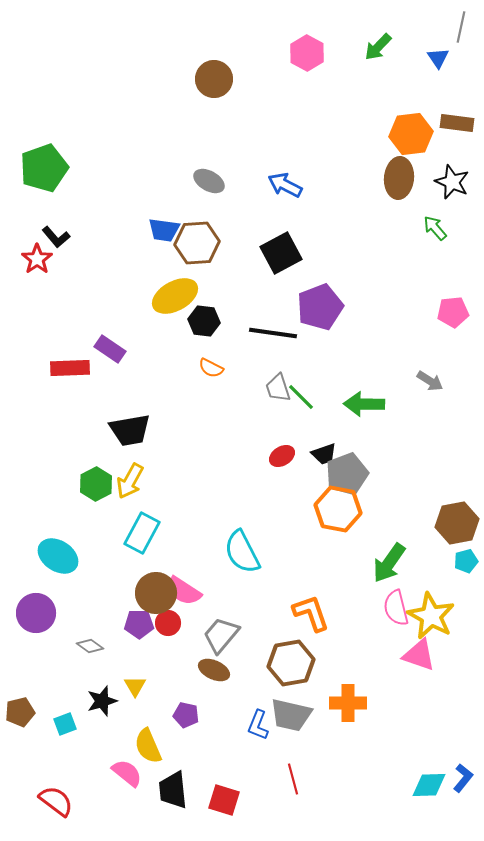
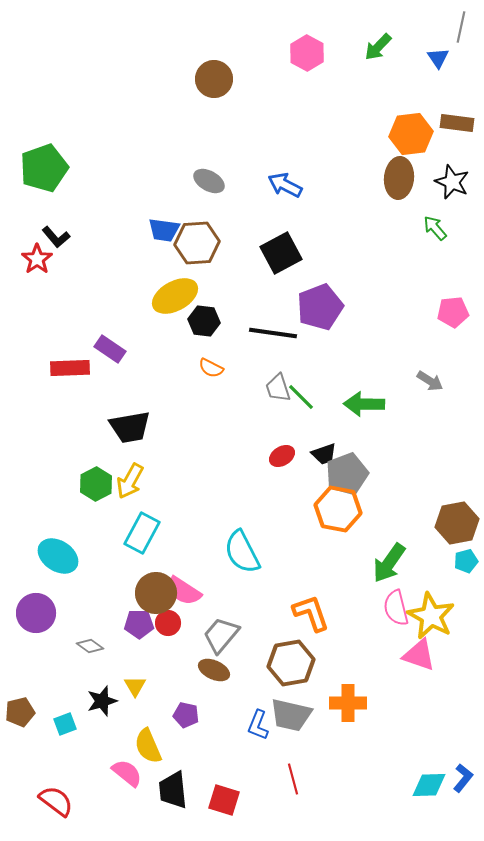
black trapezoid at (130, 430): moved 3 px up
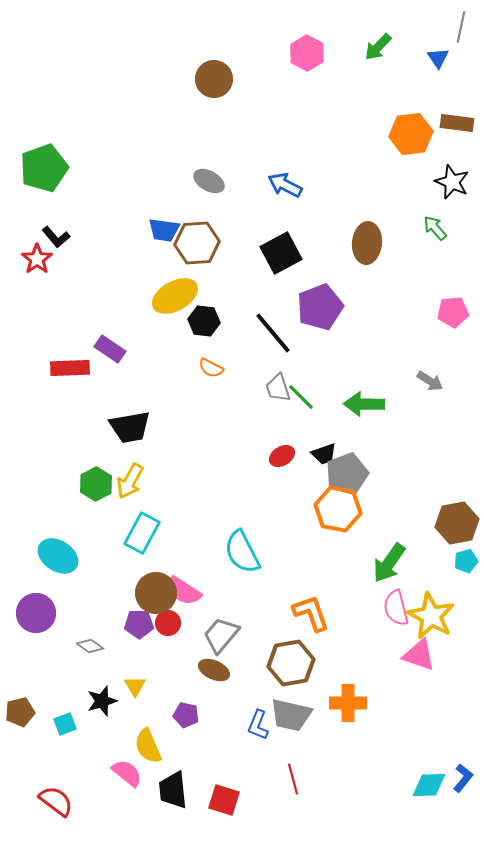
brown ellipse at (399, 178): moved 32 px left, 65 px down
black line at (273, 333): rotated 42 degrees clockwise
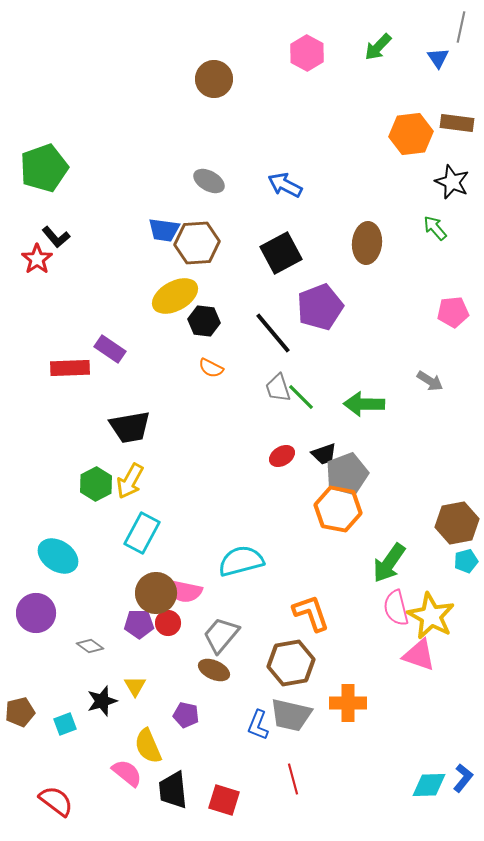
cyan semicircle at (242, 552): moved 1 px left, 9 px down; rotated 102 degrees clockwise
pink semicircle at (184, 591): rotated 21 degrees counterclockwise
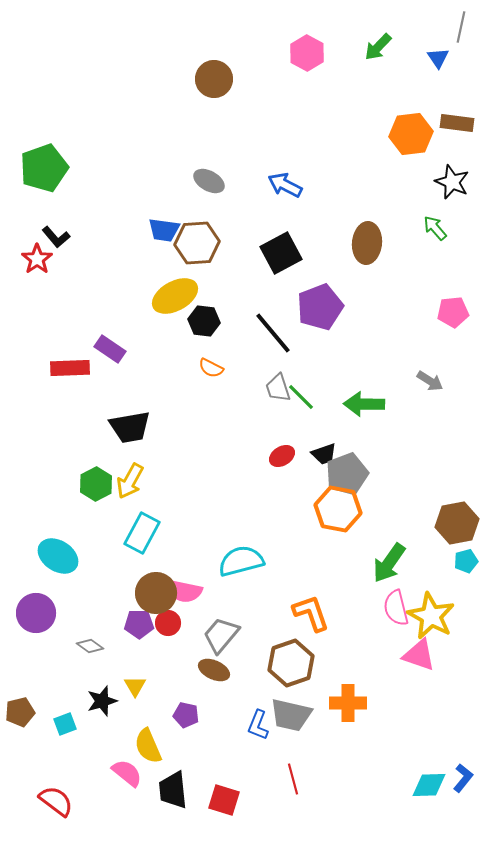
brown hexagon at (291, 663): rotated 9 degrees counterclockwise
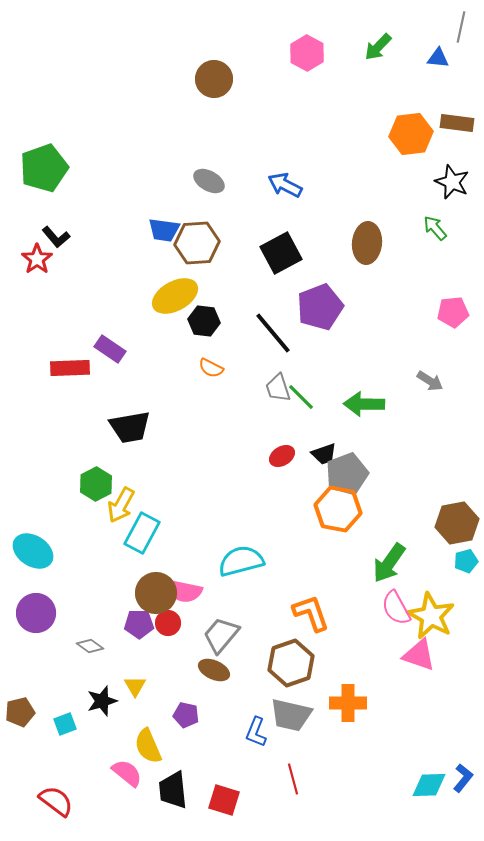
blue triangle at (438, 58): rotated 50 degrees counterclockwise
yellow arrow at (130, 481): moved 9 px left, 24 px down
cyan ellipse at (58, 556): moved 25 px left, 5 px up
pink semicircle at (396, 608): rotated 15 degrees counterclockwise
blue L-shape at (258, 725): moved 2 px left, 7 px down
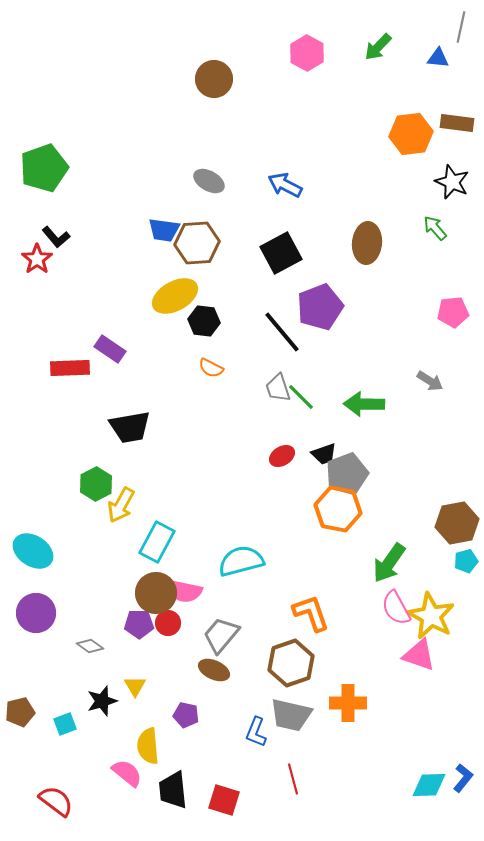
black line at (273, 333): moved 9 px right, 1 px up
cyan rectangle at (142, 533): moved 15 px right, 9 px down
yellow semicircle at (148, 746): rotated 18 degrees clockwise
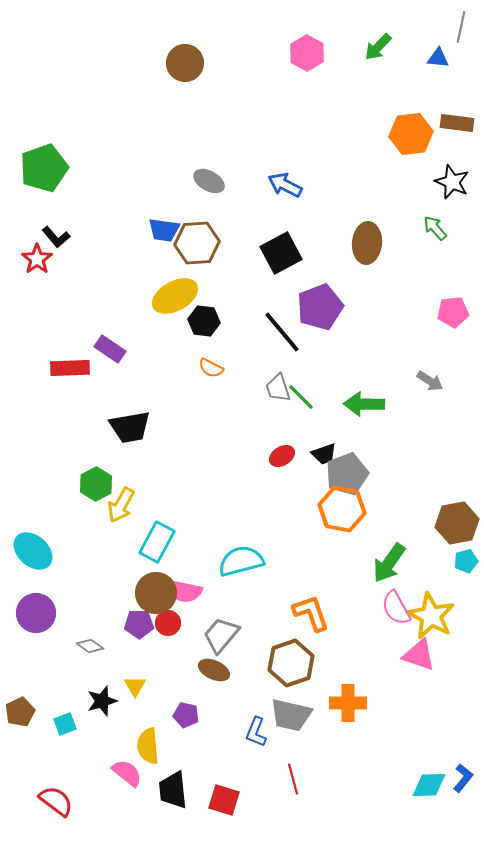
brown circle at (214, 79): moved 29 px left, 16 px up
orange hexagon at (338, 509): moved 4 px right
cyan ellipse at (33, 551): rotated 9 degrees clockwise
brown pentagon at (20, 712): rotated 12 degrees counterclockwise
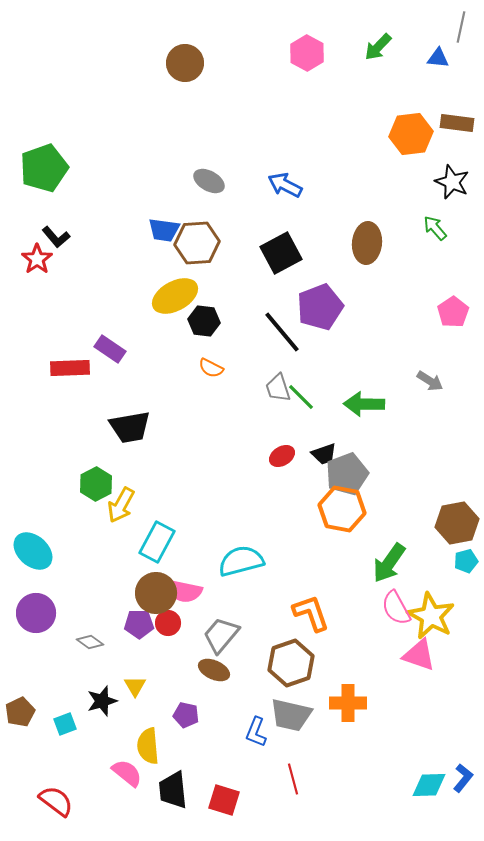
pink pentagon at (453, 312): rotated 28 degrees counterclockwise
gray diamond at (90, 646): moved 4 px up
